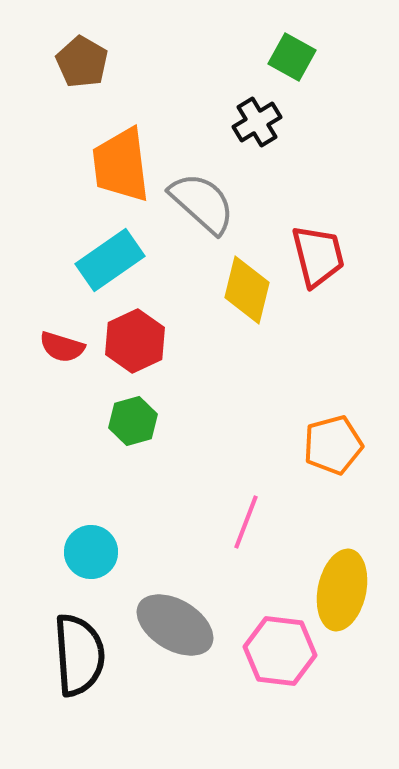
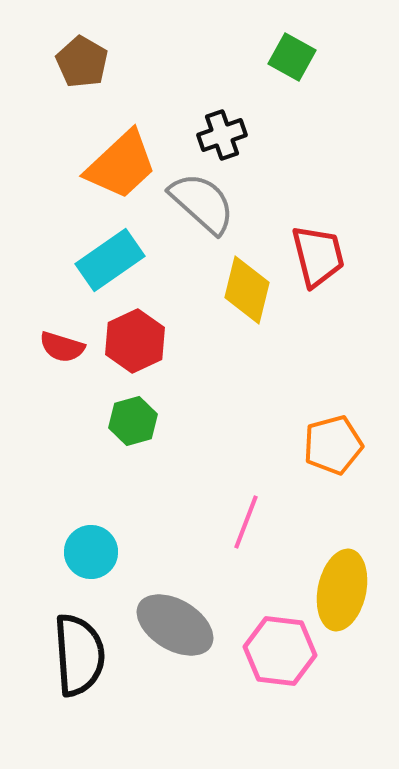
black cross: moved 35 px left, 13 px down; rotated 12 degrees clockwise
orange trapezoid: rotated 126 degrees counterclockwise
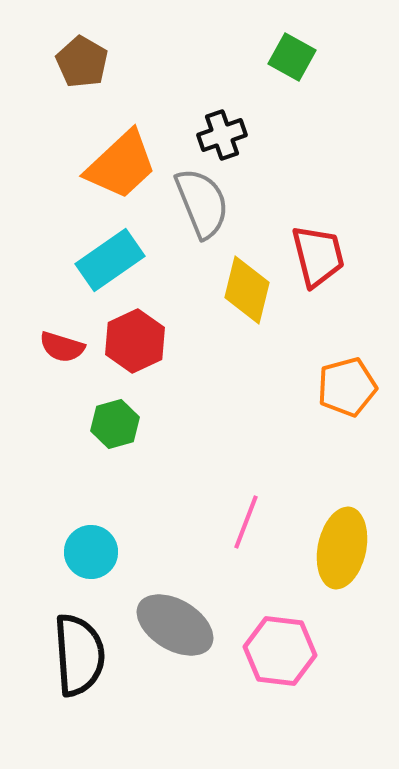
gray semicircle: rotated 26 degrees clockwise
green hexagon: moved 18 px left, 3 px down
orange pentagon: moved 14 px right, 58 px up
yellow ellipse: moved 42 px up
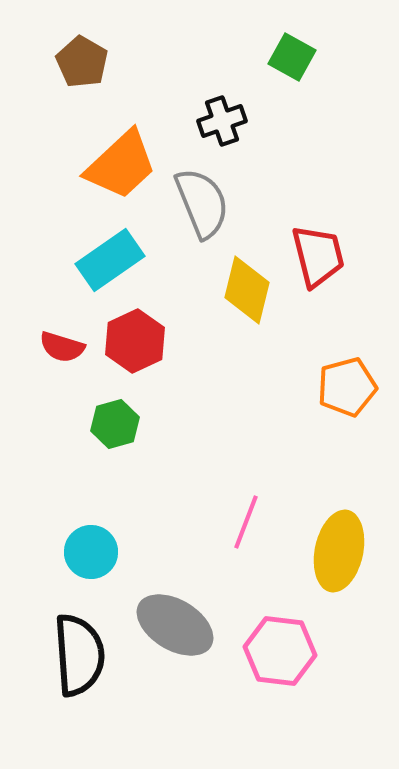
black cross: moved 14 px up
yellow ellipse: moved 3 px left, 3 px down
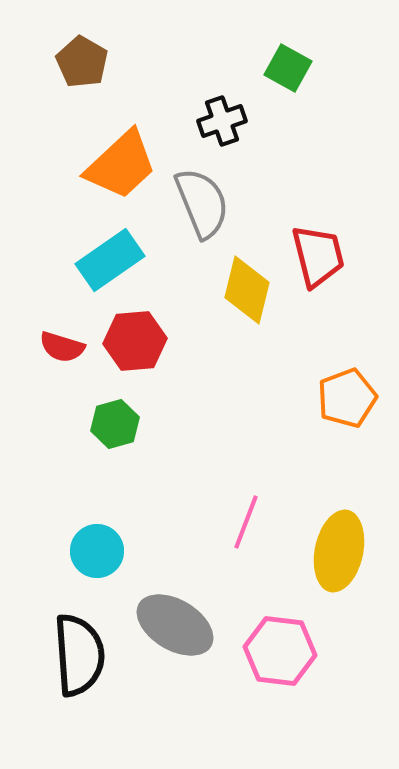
green square: moved 4 px left, 11 px down
red hexagon: rotated 20 degrees clockwise
orange pentagon: moved 11 px down; rotated 6 degrees counterclockwise
cyan circle: moved 6 px right, 1 px up
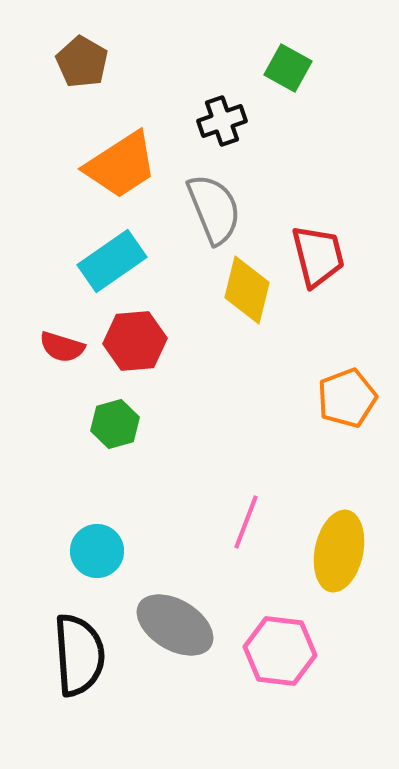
orange trapezoid: rotated 10 degrees clockwise
gray semicircle: moved 12 px right, 6 px down
cyan rectangle: moved 2 px right, 1 px down
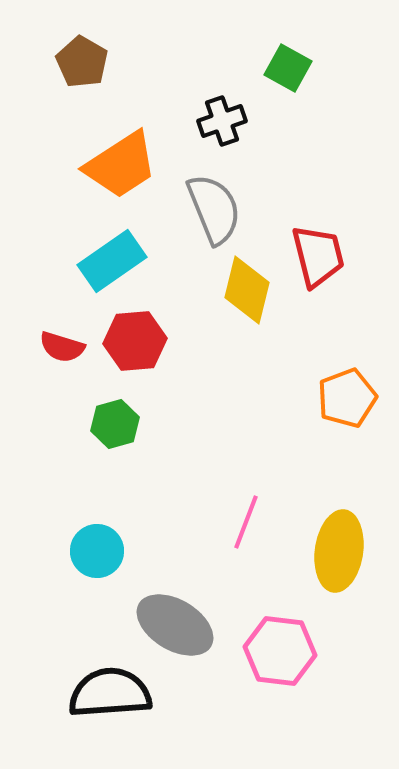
yellow ellipse: rotated 4 degrees counterclockwise
black semicircle: moved 31 px right, 38 px down; rotated 90 degrees counterclockwise
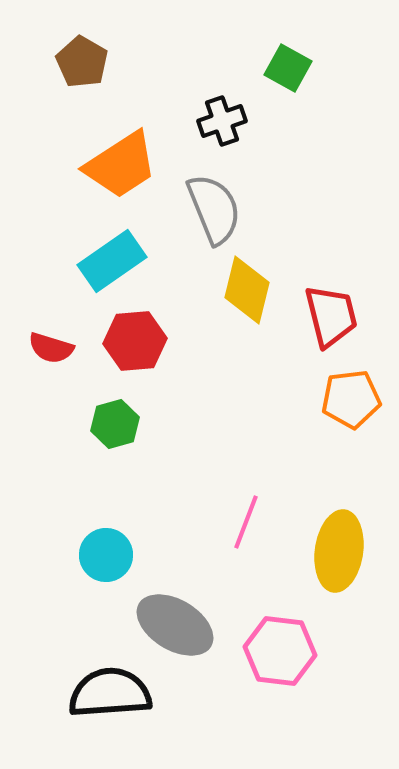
red trapezoid: moved 13 px right, 60 px down
red semicircle: moved 11 px left, 1 px down
orange pentagon: moved 4 px right, 1 px down; rotated 14 degrees clockwise
cyan circle: moved 9 px right, 4 px down
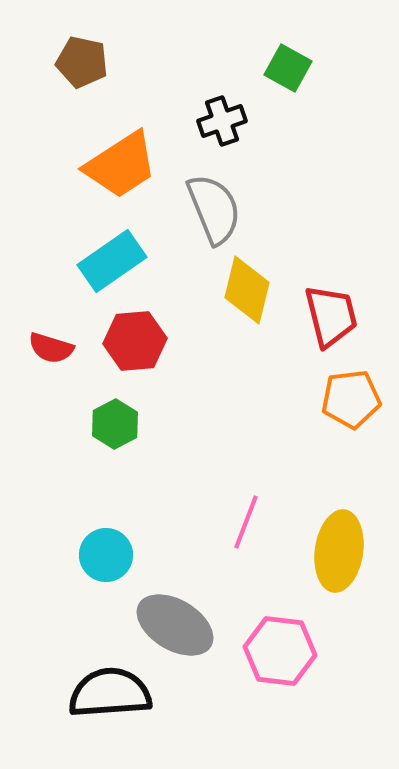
brown pentagon: rotated 18 degrees counterclockwise
green hexagon: rotated 12 degrees counterclockwise
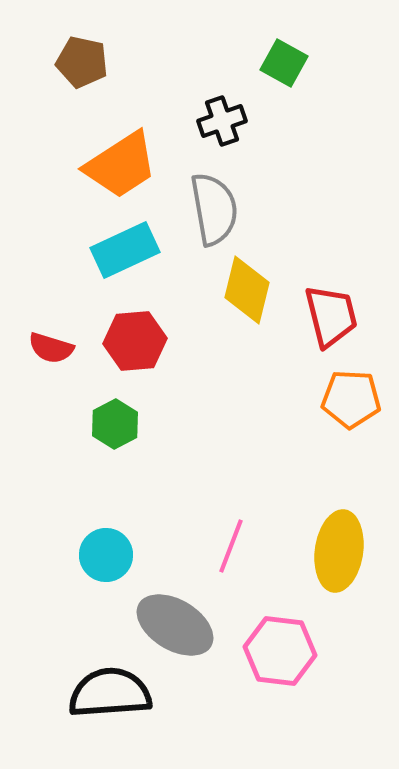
green square: moved 4 px left, 5 px up
gray semicircle: rotated 12 degrees clockwise
cyan rectangle: moved 13 px right, 11 px up; rotated 10 degrees clockwise
orange pentagon: rotated 10 degrees clockwise
pink line: moved 15 px left, 24 px down
